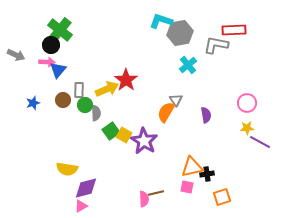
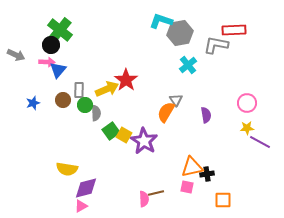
orange square: moved 1 px right, 3 px down; rotated 18 degrees clockwise
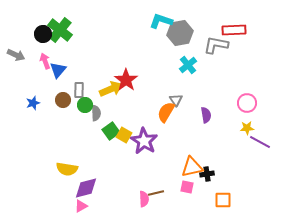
black circle: moved 8 px left, 11 px up
pink arrow: moved 2 px left, 1 px up; rotated 112 degrees counterclockwise
yellow arrow: moved 4 px right
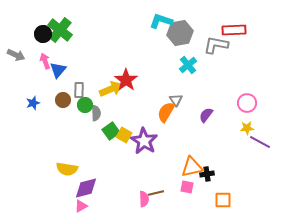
purple semicircle: rotated 133 degrees counterclockwise
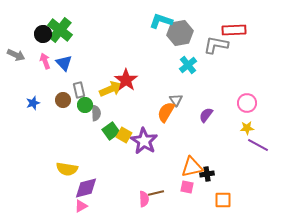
blue triangle: moved 6 px right, 7 px up; rotated 24 degrees counterclockwise
gray rectangle: rotated 14 degrees counterclockwise
purple line: moved 2 px left, 3 px down
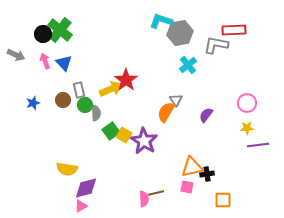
purple line: rotated 35 degrees counterclockwise
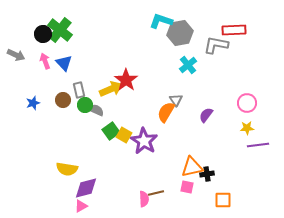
gray semicircle: moved 3 px up; rotated 63 degrees counterclockwise
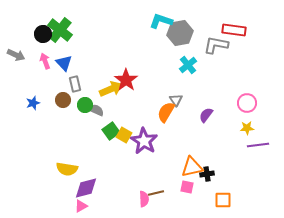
red rectangle: rotated 10 degrees clockwise
gray rectangle: moved 4 px left, 6 px up
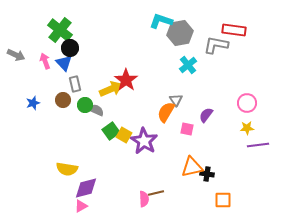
black circle: moved 27 px right, 14 px down
black cross: rotated 16 degrees clockwise
pink square: moved 58 px up
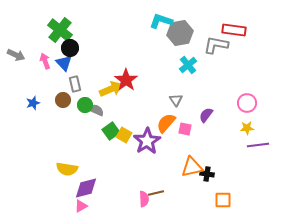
orange semicircle: moved 11 px down; rotated 10 degrees clockwise
pink square: moved 2 px left
purple star: moved 3 px right; rotated 8 degrees clockwise
